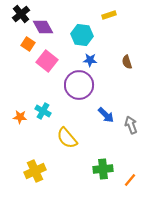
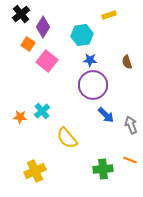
purple diamond: rotated 60 degrees clockwise
cyan hexagon: rotated 15 degrees counterclockwise
purple circle: moved 14 px right
cyan cross: moved 1 px left; rotated 21 degrees clockwise
orange line: moved 20 px up; rotated 72 degrees clockwise
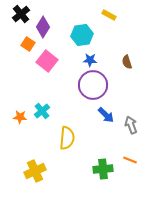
yellow rectangle: rotated 48 degrees clockwise
yellow semicircle: rotated 135 degrees counterclockwise
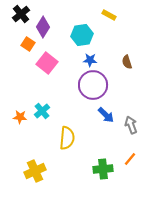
pink square: moved 2 px down
orange line: moved 1 px up; rotated 72 degrees counterclockwise
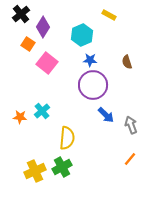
cyan hexagon: rotated 15 degrees counterclockwise
green cross: moved 41 px left, 2 px up; rotated 24 degrees counterclockwise
